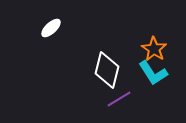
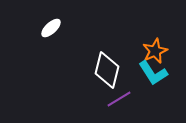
orange star: moved 1 px right, 2 px down; rotated 15 degrees clockwise
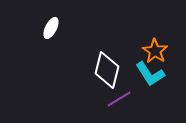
white ellipse: rotated 20 degrees counterclockwise
orange star: rotated 15 degrees counterclockwise
cyan L-shape: moved 3 px left, 1 px down
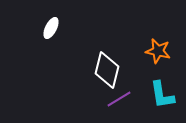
orange star: moved 3 px right; rotated 20 degrees counterclockwise
cyan L-shape: moved 12 px right, 21 px down; rotated 24 degrees clockwise
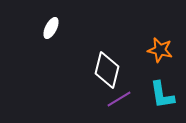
orange star: moved 2 px right, 1 px up
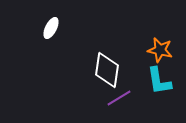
white diamond: rotated 6 degrees counterclockwise
cyan L-shape: moved 3 px left, 14 px up
purple line: moved 1 px up
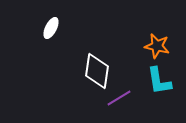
orange star: moved 3 px left, 4 px up
white diamond: moved 10 px left, 1 px down
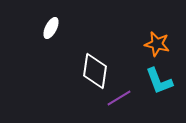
orange star: moved 2 px up
white diamond: moved 2 px left
cyan L-shape: rotated 12 degrees counterclockwise
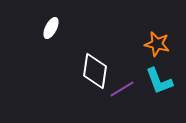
purple line: moved 3 px right, 9 px up
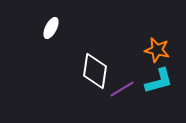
orange star: moved 6 px down
cyan L-shape: rotated 84 degrees counterclockwise
